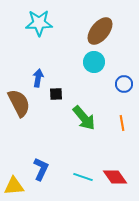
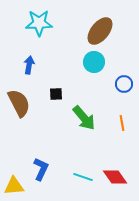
blue arrow: moved 9 px left, 13 px up
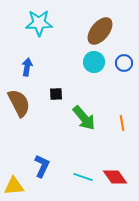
blue arrow: moved 2 px left, 2 px down
blue circle: moved 21 px up
blue L-shape: moved 1 px right, 3 px up
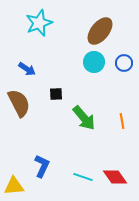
cyan star: rotated 20 degrees counterclockwise
blue arrow: moved 2 px down; rotated 114 degrees clockwise
orange line: moved 2 px up
